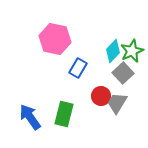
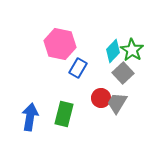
pink hexagon: moved 5 px right, 5 px down
green star: moved 1 px up; rotated 15 degrees counterclockwise
red circle: moved 2 px down
blue arrow: rotated 44 degrees clockwise
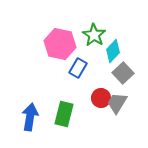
green star: moved 38 px left, 15 px up
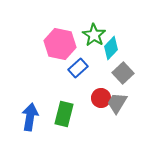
cyan diamond: moved 2 px left, 3 px up
blue rectangle: rotated 18 degrees clockwise
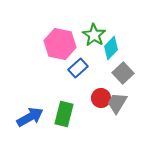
blue arrow: rotated 52 degrees clockwise
